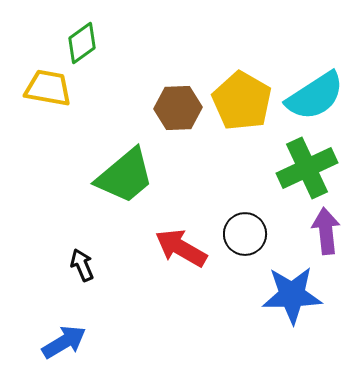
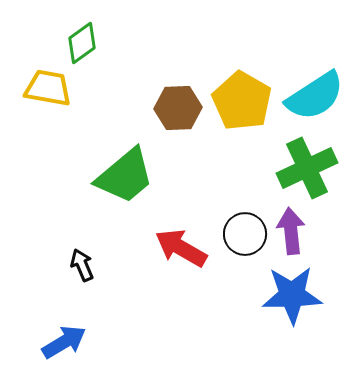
purple arrow: moved 35 px left
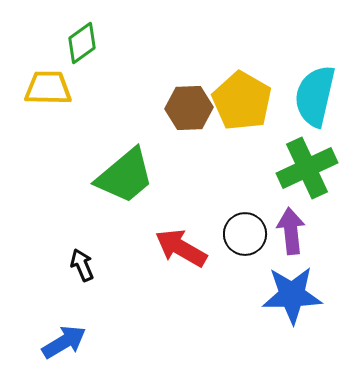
yellow trapezoid: rotated 9 degrees counterclockwise
cyan semicircle: rotated 136 degrees clockwise
brown hexagon: moved 11 px right
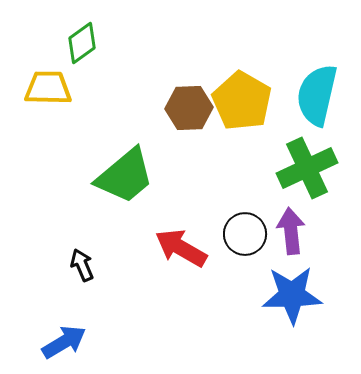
cyan semicircle: moved 2 px right, 1 px up
